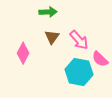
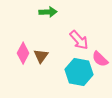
brown triangle: moved 11 px left, 19 px down
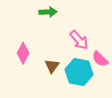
brown triangle: moved 11 px right, 10 px down
